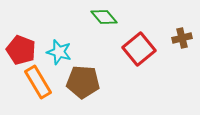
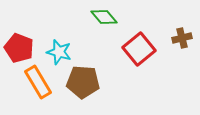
red pentagon: moved 2 px left, 2 px up
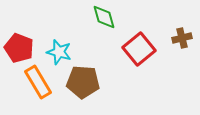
green diamond: rotated 24 degrees clockwise
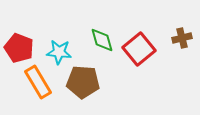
green diamond: moved 2 px left, 23 px down
cyan star: rotated 10 degrees counterclockwise
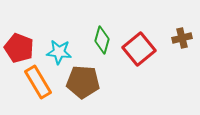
green diamond: rotated 32 degrees clockwise
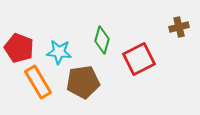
brown cross: moved 3 px left, 11 px up
red square: moved 10 px down; rotated 12 degrees clockwise
brown pentagon: rotated 12 degrees counterclockwise
